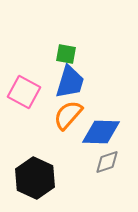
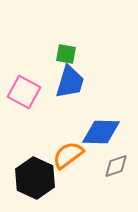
orange semicircle: moved 40 px down; rotated 12 degrees clockwise
gray diamond: moved 9 px right, 4 px down
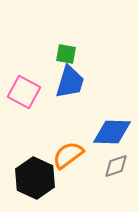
blue diamond: moved 11 px right
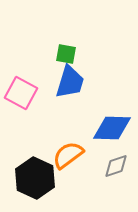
pink square: moved 3 px left, 1 px down
blue diamond: moved 4 px up
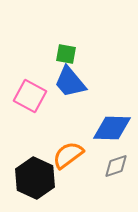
blue trapezoid: rotated 123 degrees clockwise
pink square: moved 9 px right, 3 px down
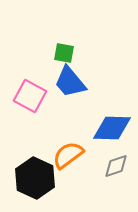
green square: moved 2 px left, 1 px up
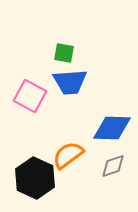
blue trapezoid: rotated 54 degrees counterclockwise
gray diamond: moved 3 px left
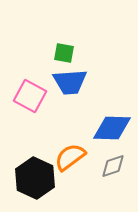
orange semicircle: moved 2 px right, 2 px down
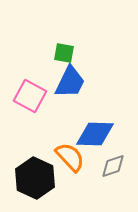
blue trapezoid: rotated 60 degrees counterclockwise
blue diamond: moved 17 px left, 6 px down
orange semicircle: rotated 84 degrees clockwise
